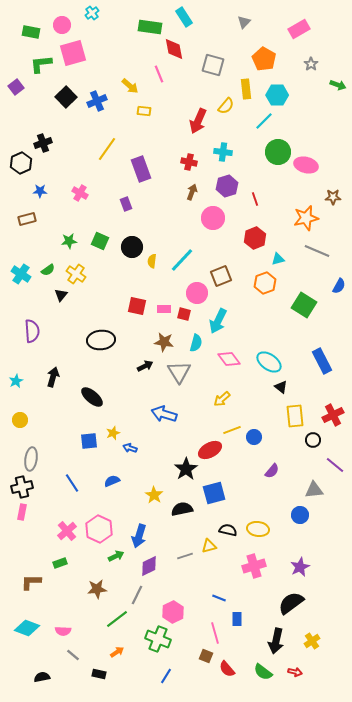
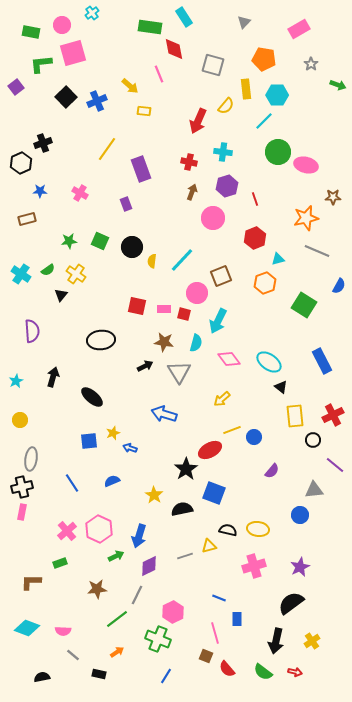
orange pentagon at (264, 59): rotated 20 degrees counterclockwise
blue square at (214, 493): rotated 35 degrees clockwise
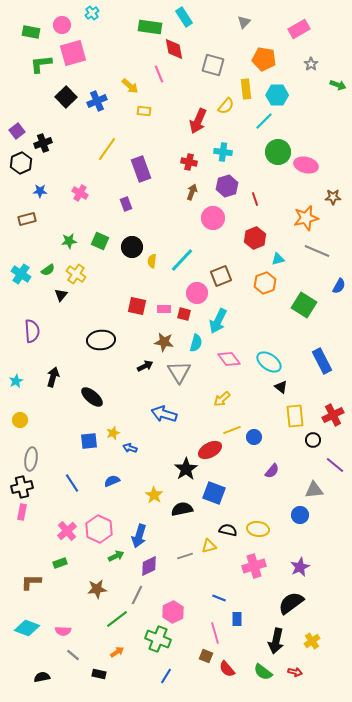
purple square at (16, 87): moved 1 px right, 44 px down
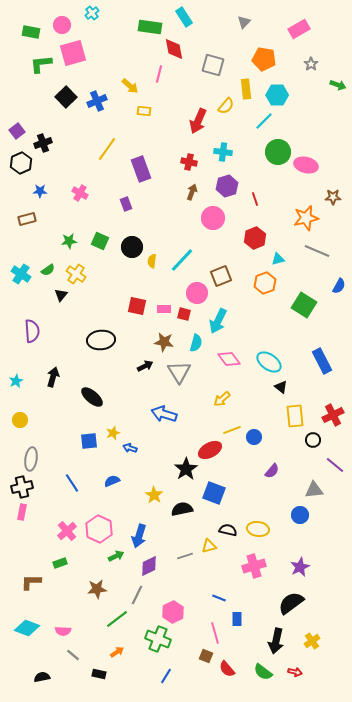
pink line at (159, 74): rotated 36 degrees clockwise
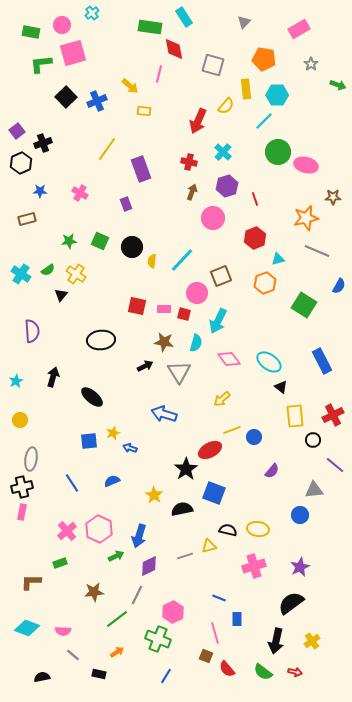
cyan cross at (223, 152): rotated 36 degrees clockwise
brown star at (97, 589): moved 3 px left, 3 px down
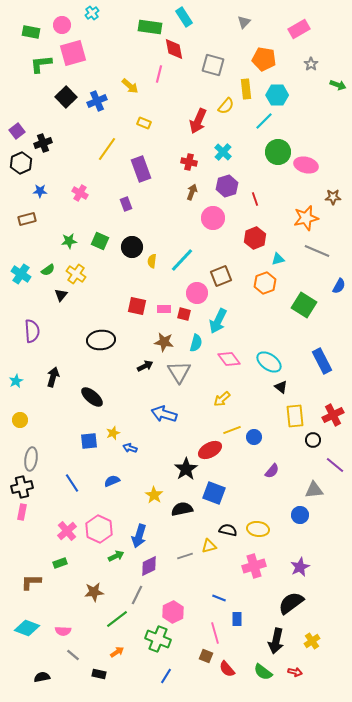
yellow rectangle at (144, 111): moved 12 px down; rotated 16 degrees clockwise
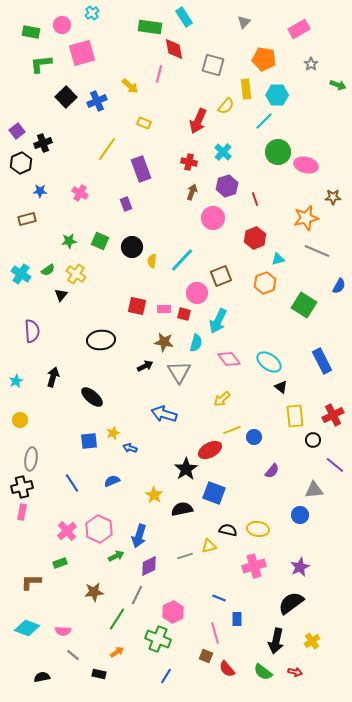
pink square at (73, 53): moved 9 px right
green line at (117, 619): rotated 20 degrees counterclockwise
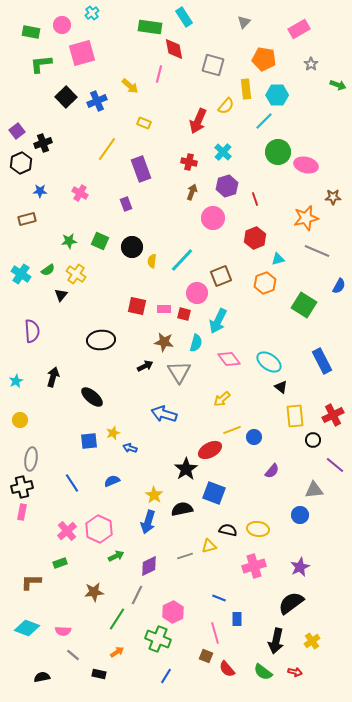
blue arrow at (139, 536): moved 9 px right, 14 px up
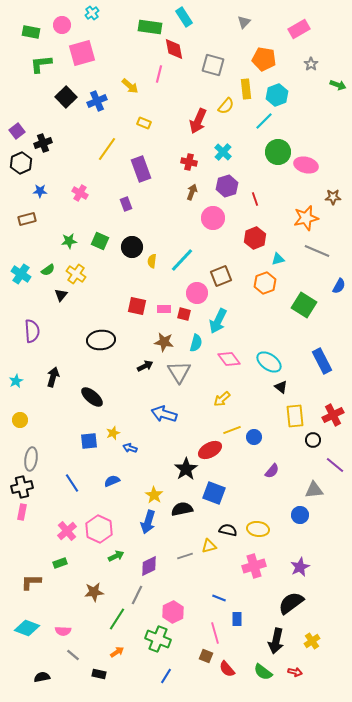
cyan hexagon at (277, 95): rotated 20 degrees counterclockwise
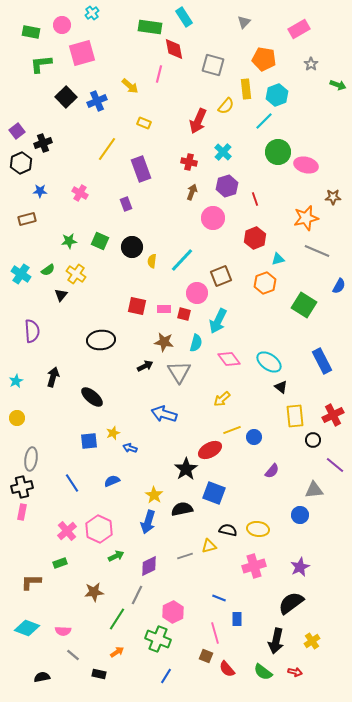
yellow circle at (20, 420): moved 3 px left, 2 px up
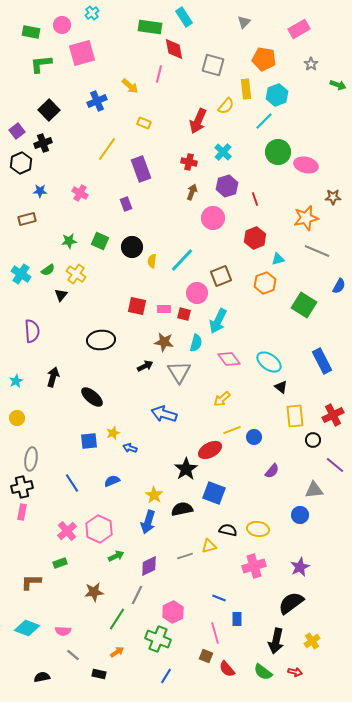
black square at (66, 97): moved 17 px left, 13 px down
